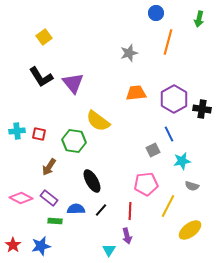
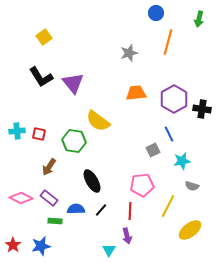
pink pentagon: moved 4 px left, 1 px down
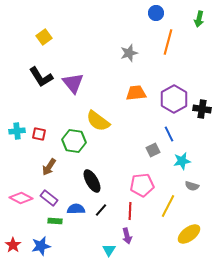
yellow ellipse: moved 1 px left, 4 px down
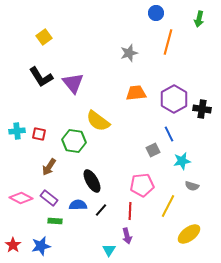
blue semicircle: moved 2 px right, 4 px up
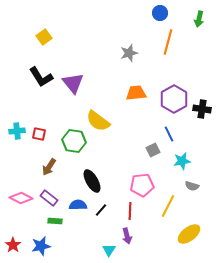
blue circle: moved 4 px right
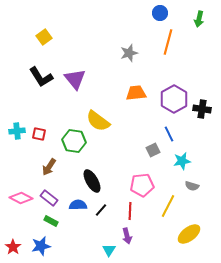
purple triangle: moved 2 px right, 4 px up
green rectangle: moved 4 px left; rotated 24 degrees clockwise
red star: moved 2 px down
